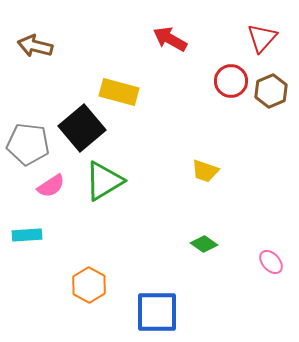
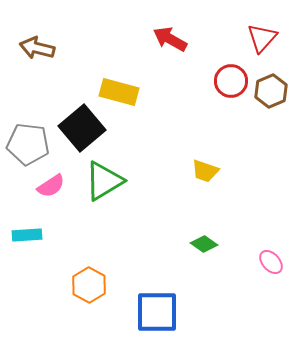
brown arrow: moved 2 px right, 2 px down
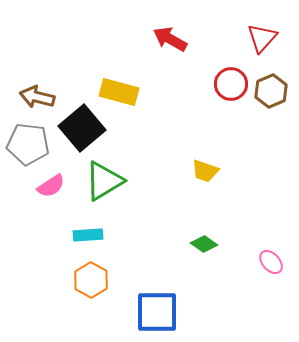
brown arrow: moved 49 px down
red circle: moved 3 px down
cyan rectangle: moved 61 px right
orange hexagon: moved 2 px right, 5 px up
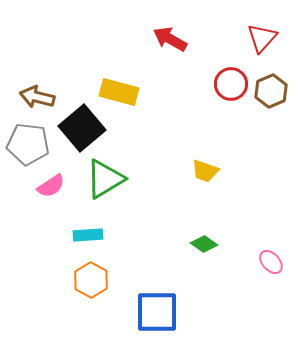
green triangle: moved 1 px right, 2 px up
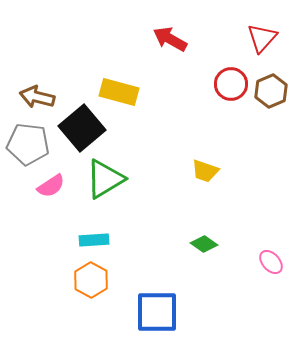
cyan rectangle: moved 6 px right, 5 px down
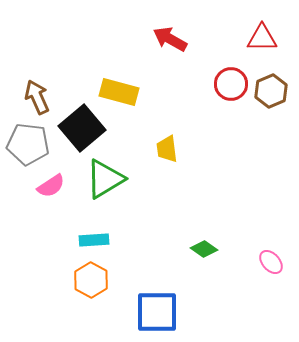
red triangle: rotated 48 degrees clockwise
brown arrow: rotated 52 degrees clockwise
yellow trapezoid: moved 38 px left, 22 px up; rotated 64 degrees clockwise
green diamond: moved 5 px down
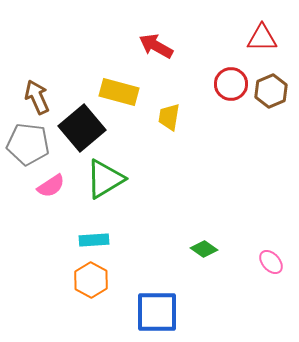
red arrow: moved 14 px left, 7 px down
yellow trapezoid: moved 2 px right, 32 px up; rotated 16 degrees clockwise
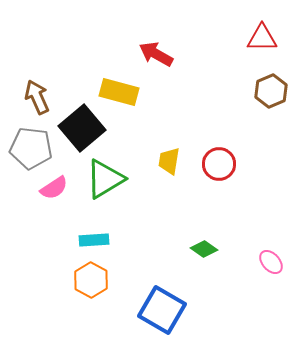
red arrow: moved 8 px down
red circle: moved 12 px left, 80 px down
yellow trapezoid: moved 44 px down
gray pentagon: moved 3 px right, 4 px down
pink semicircle: moved 3 px right, 2 px down
blue square: moved 5 px right, 2 px up; rotated 30 degrees clockwise
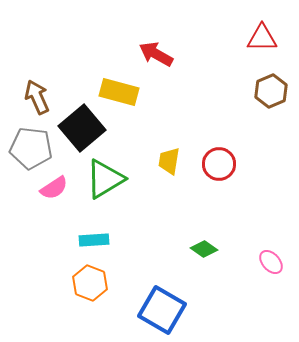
orange hexagon: moved 1 px left, 3 px down; rotated 8 degrees counterclockwise
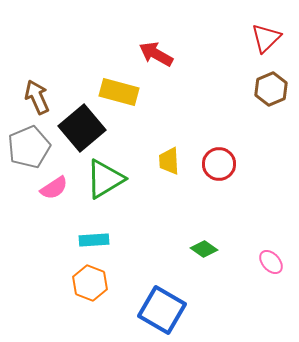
red triangle: moved 4 px right; rotated 44 degrees counterclockwise
brown hexagon: moved 2 px up
gray pentagon: moved 2 px left, 1 px up; rotated 30 degrees counterclockwise
yellow trapezoid: rotated 12 degrees counterclockwise
